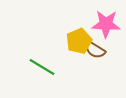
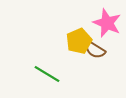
pink star: moved 1 px right, 1 px up; rotated 20 degrees clockwise
green line: moved 5 px right, 7 px down
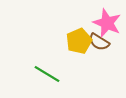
brown semicircle: moved 4 px right, 8 px up
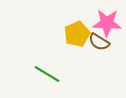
pink star: rotated 20 degrees counterclockwise
yellow pentagon: moved 2 px left, 7 px up
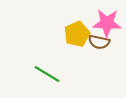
brown semicircle: rotated 20 degrees counterclockwise
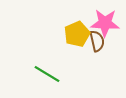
pink star: moved 2 px left
brown semicircle: moved 2 px left, 1 px up; rotated 115 degrees counterclockwise
